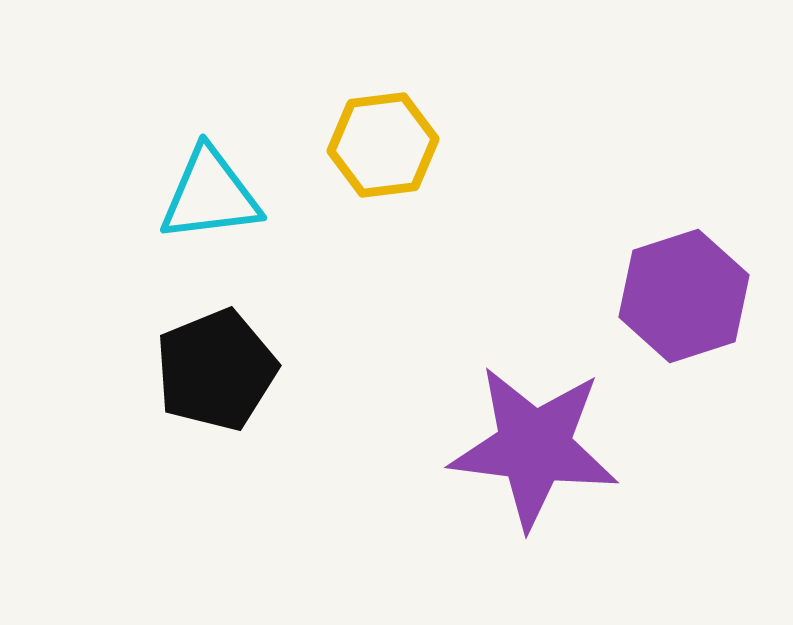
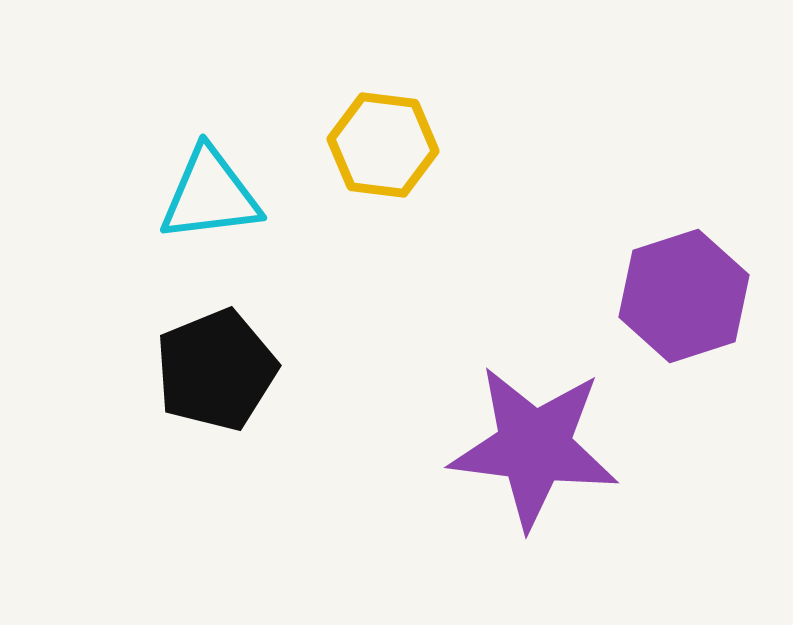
yellow hexagon: rotated 14 degrees clockwise
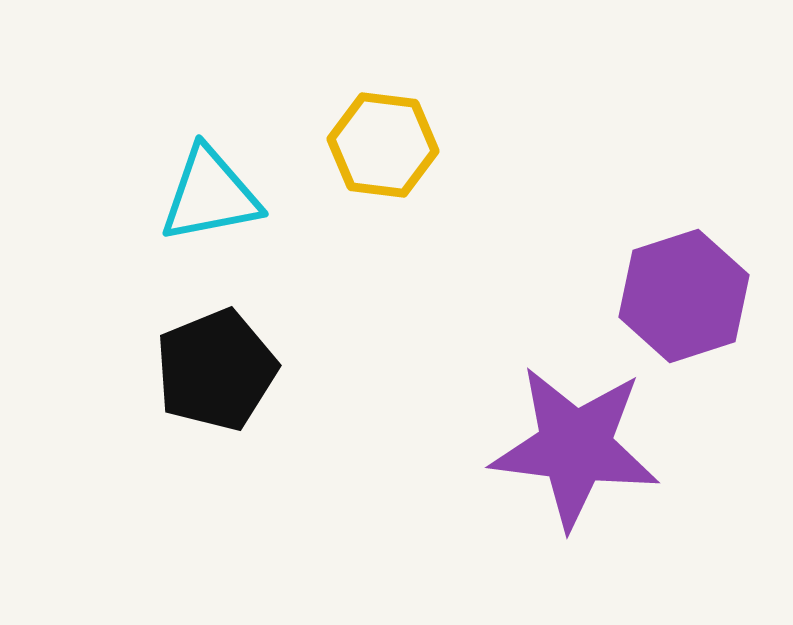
cyan triangle: rotated 4 degrees counterclockwise
purple star: moved 41 px right
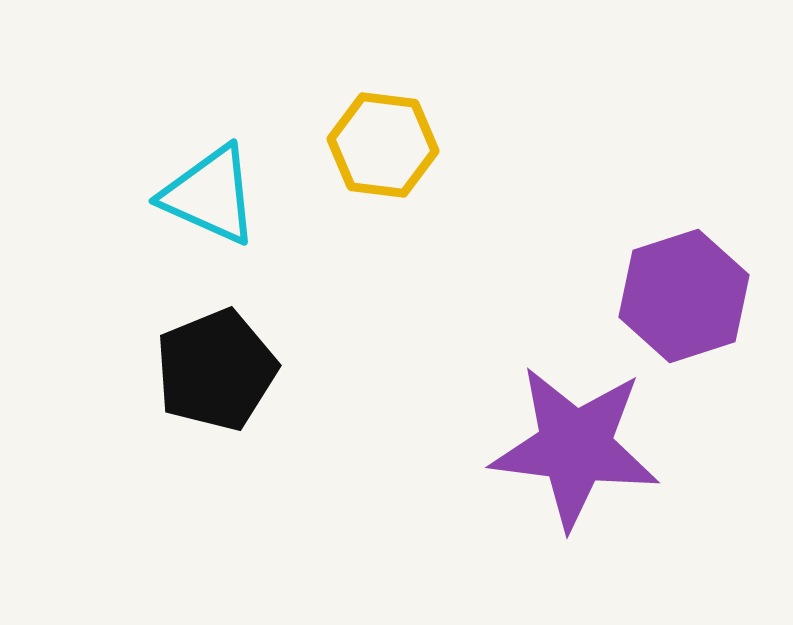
cyan triangle: rotated 35 degrees clockwise
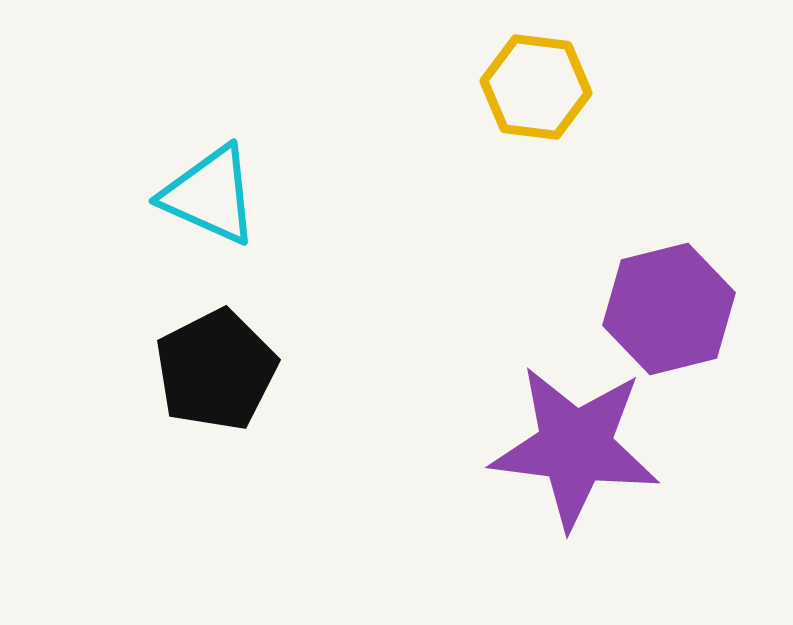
yellow hexagon: moved 153 px right, 58 px up
purple hexagon: moved 15 px left, 13 px down; rotated 4 degrees clockwise
black pentagon: rotated 5 degrees counterclockwise
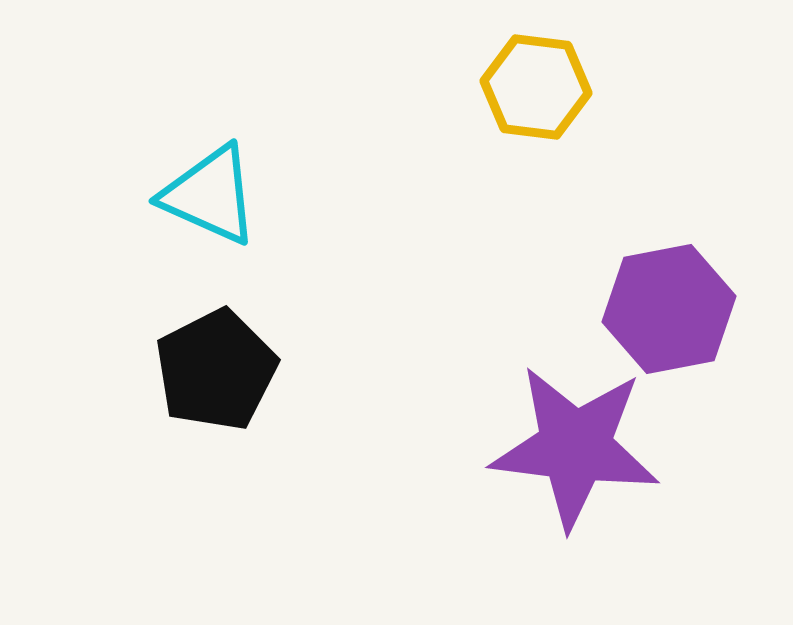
purple hexagon: rotated 3 degrees clockwise
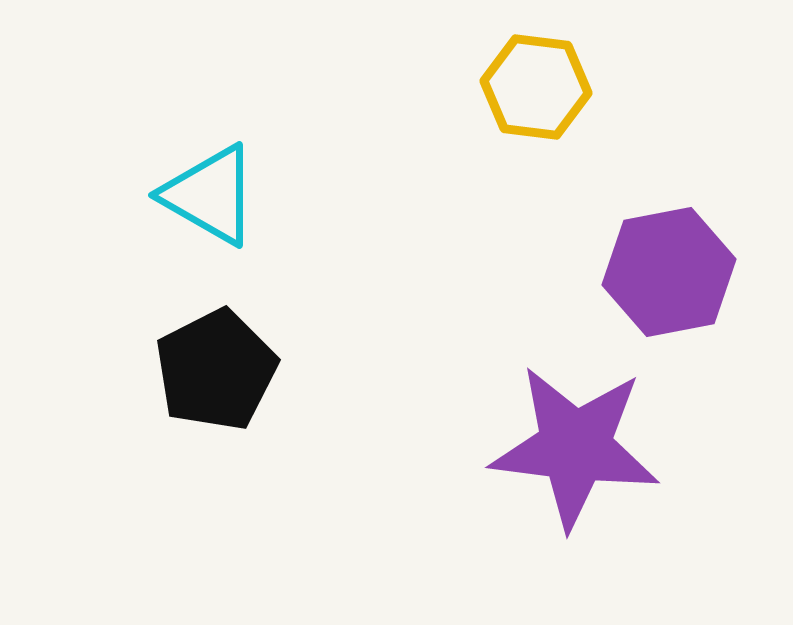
cyan triangle: rotated 6 degrees clockwise
purple hexagon: moved 37 px up
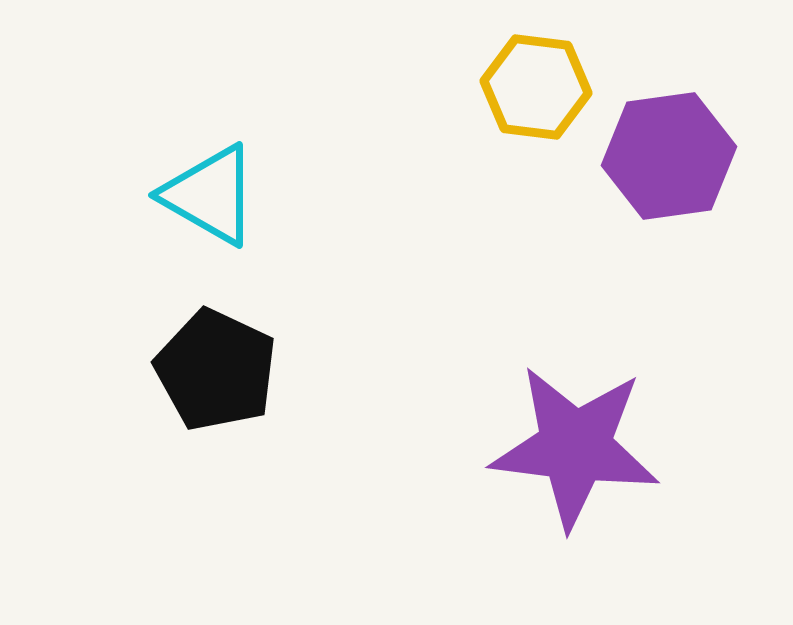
purple hexagon: moved 116 px up; rotated 3 degrees clockwise
black pentagon: rotated 20 degrees counterclockwise
